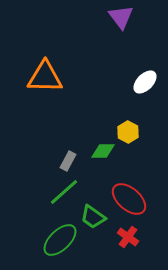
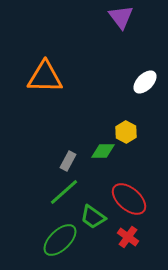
yellow hexagon: moved 2 px left
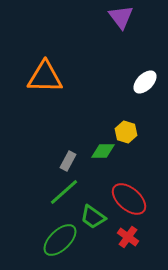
yellow hexagon: rotated 10 degrees counterclockwise
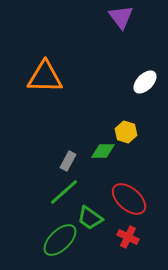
green trapezoid: moved 3 px left, 1 px down
red cross: rotated 10 degrees counterclockwise
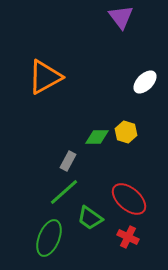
orange triangle: rotated 30 degrees counterclockwise
green diamond: moved 6 px left, 14 px up
green ellipse: moved 11 px left, 2 px up; rotated 24 degrees counterclockwise
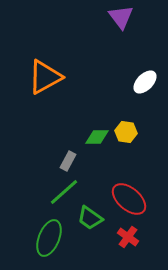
yellow hexagon: rotated 10 degrees counterclockwise
red cross: rotated 10 degrees clockwise
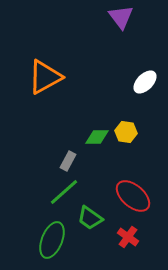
red ellipse: moved 4 px right, 3 px up
green ellipse: moved 3 px right, 2 px down
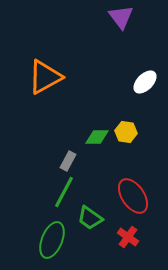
green line: rotated 20 degrees counterclockwise
red ellipse: rotated 15 degrees clockwise
